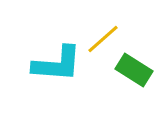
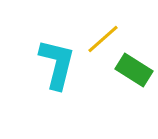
cyan L-shape: rotated 80 degrees counterclockwise
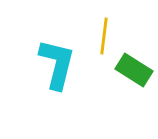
yellow line: moved 1 px right, 3 px up; rotated 42 degrees counterclockwise
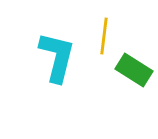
cyan L-shape: moved 7 px up
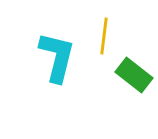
green rectangle: moved 5 px down; rotated 6 degrees clockwise
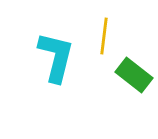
cyan L-shape: moved 1 px left
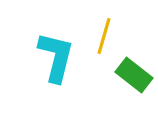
yellow line: rotated 9 degrees clockwise
